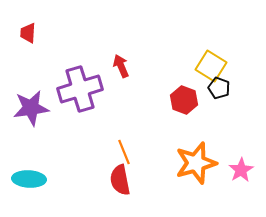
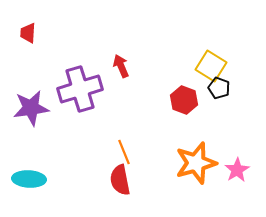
pink star: moved 4 px left
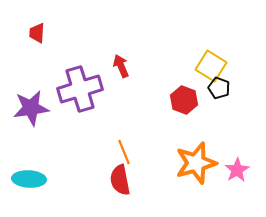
red trapezoid: moved 9 px right
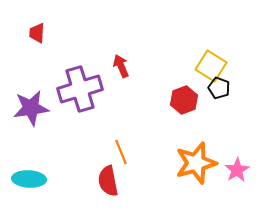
red hexagon: rotated 20 degrees clockwise
orange line: moved 3 px left
red semicircle: moved 12 px left, 1 px down
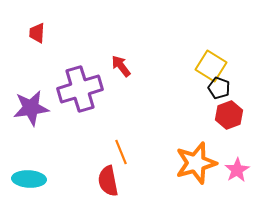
red arrow: rotated 15 degrees counterclockwise
red hexagon: moved 45 px right, 15 px down
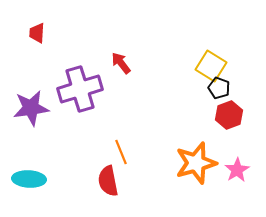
red arrow: moved 3 px up
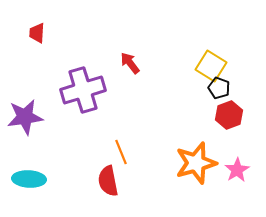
red arrow: moved 9 px right
purple cross: moved 3 px right, 1 px down
purple star: moved 6 px left, 9 px down
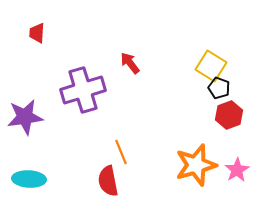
orange star: moved 2 px down
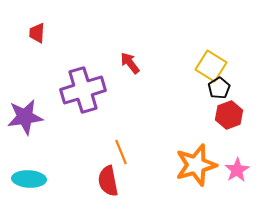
black pentagon: rotated 20 degrees clockwise
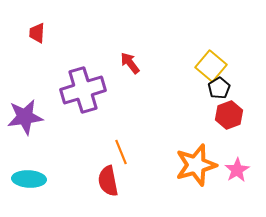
yellow square: rotated 8 degrees clockwise
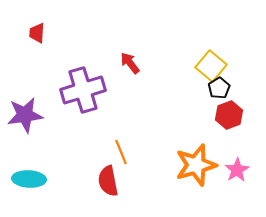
purple star: moved 2 px up
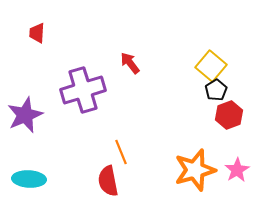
black pentagon: moved 3 px left, 2 px down
purple star: rotated 15 degrees counterclockwise
orange star: moved 1 px left, 5 px down
